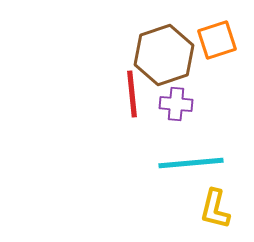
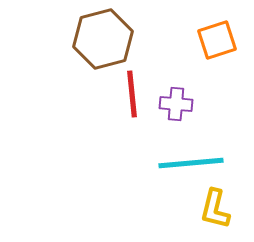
brown hexagon: moved 61 px left, 16 px up; rotated 4 degrees clockwise
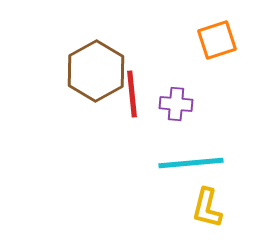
brown hexagon: moved 7 px left, 32 px down; rotated 14 degrees counterclockwise
yellow L-shape: moved 8 px left, 1 px up
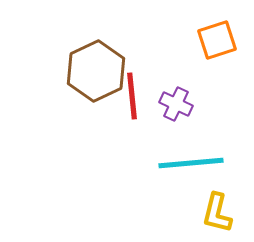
brown hexagon: rotated 4 degrees clockwise
red line: moved 2 px down
purple cross: rotated 20 degrees clockwise
yellow L-shape: moved 10 px right, 5 px down
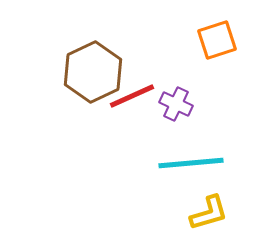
brown hexagon: moved 3 px left, 1 px down
red line: rotated 72 degrees clockwise
yellow L-shape: moved 8 px left; rotated 120 degrees counterclockwise
